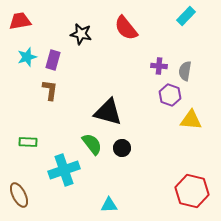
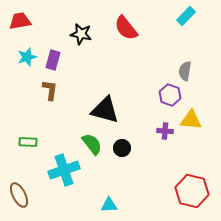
purple cross: moved 6 px right, 65 px down
black triangle: moved 3 px left, 2 px up
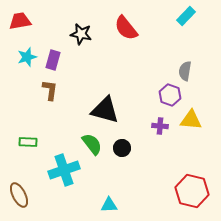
purple cross: moved 5 px left, 5 px up
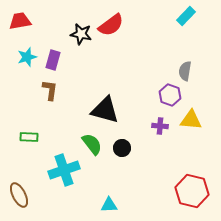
red semicircle: moved 15 px left, 3 px up; rotated 88 degrees counterclockwise
green rectangle: moved 1 px right, 5 px up
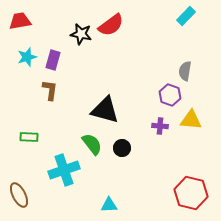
red hexagon: moved 1 px left, 2 px down
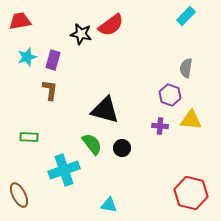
gray semicircle: moved 1 px right, 3 px up
cyan triangle: rotated 12 degrees clockwise
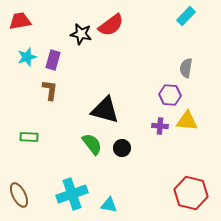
purple hexagon: rotated 15 degrees counterclockwise
yellow triangle: moved 4 px left, 1 px down
cyan cross: moved 8 px right, 24 px down
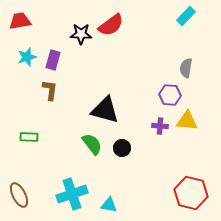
black star: rotated 10 degrees counterclockwise
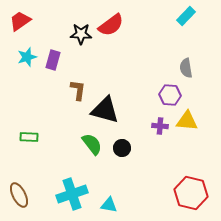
red trapezoid: rotated 25 degrees counterclockwise
gray semicircle: rotated 18 degrees counterclockwise
brown L-shape: moved 28 px right
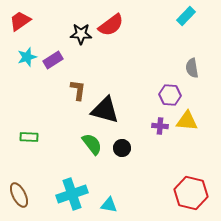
purple rectangle: rotated 42 degrees clockwise
gray semicircle: moved 6 px right
